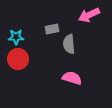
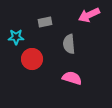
gray rectangle: moved 7 px left, 7 px up
red circle: moved 14 px right
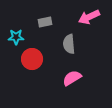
pink arrow: moved 2 px down
pink semicircle: rotated 48 degrees counterclockwise
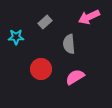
gray rectangle: rotated 32 degrees counterclockwise
red circle: moved 9 px right, 10 px down
pink semicircle: moved 3 px right, 1 px up
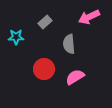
red circle: moved 3 px right
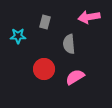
pink arrow: rotated 15 degrees clockwise
gray rectangle: rotated 32 degrees counterclockwise
cyan star: moved 2 px right, 1 px up
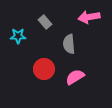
gray rectangle: rotated 56 degrees counterclockwise
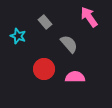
pink arrow: rotated 65 degrees clockwise
cyan star: rotated 21 degrees clockwise
gray semicircle: rotated 144 degrees clockwise
pink semicircle: rotated 30 degrees clockwise
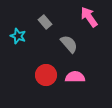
red circle: moved 2 px right, 6 px down
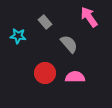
cyan star: rotated 14 degrees counterclockwise
red circle: moved 1 px left, 2 px up
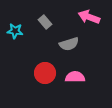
pink arrow: rotated 35 degrees counterclockwise
cyan star: moved 3 px left, 5 px up
gray semicircle: rotated 114 degrees clockwise
